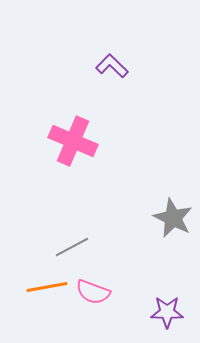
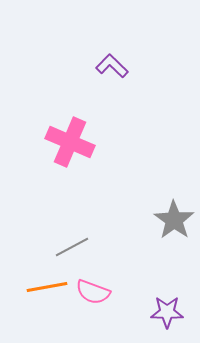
pink cross: moved 3 px left, 1 px down
gray star: moved 1 px right, 2 px down; rotated 9 degrees clockwise
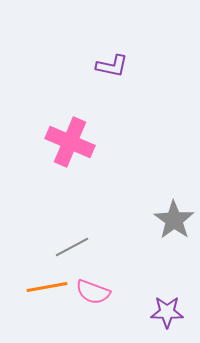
purple L-shape: rotated 148 degrees clockwise
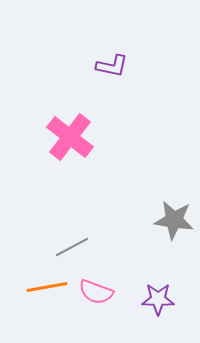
pink cross: moved 5 px up; rotated 15 degrees clockwise
gray star: rotated 27 degrees counterclockwise
pink semicircle: moved 3 px right
purple star: moved 9 px left, 13 px up
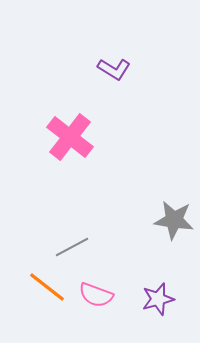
purple L-shape: moved 2 px right, 3 px down; rotated 20 degrees clockwise
orange line: rotated 48 degrees clockwise
pink semicircle: moved 3 px down
purple star: rotated 16 degrees counterclockwise
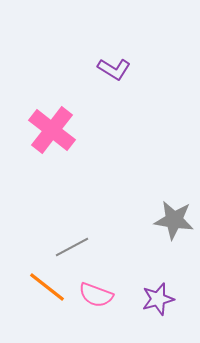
pink cross: moved 18 px left, 7 px up
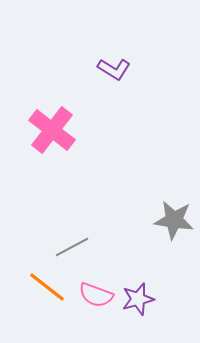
purple star: moved 20 px left
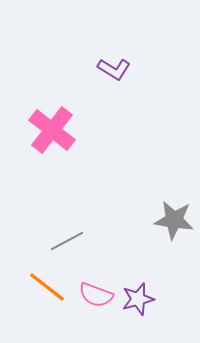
gray line: moved 5 px left, 6 px up
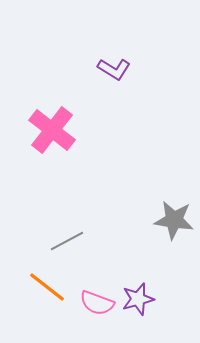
pink semicircle: moved 1 px right, 8 px down
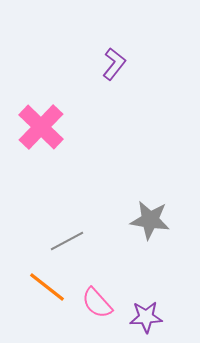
purple L-shape: moved 5 px up; rotated 84 degrees counterclockwise
pink cross: moved 11 px left, 3 px up; rotated 6 degrees clockwise
gray star: moved 24 px left
purple star: moved 8 px right, 18 px down; rotated 12 degrees clockwise
pink semicircle: rotated 28 degrees clockwise
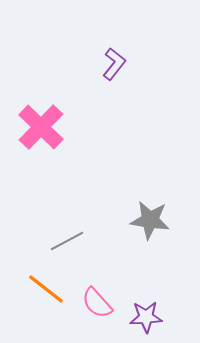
orange line: moved 1 px left, 2 px down
